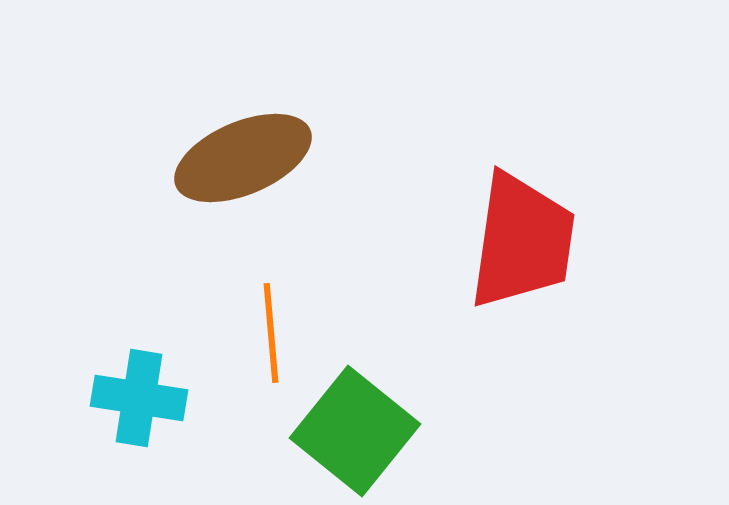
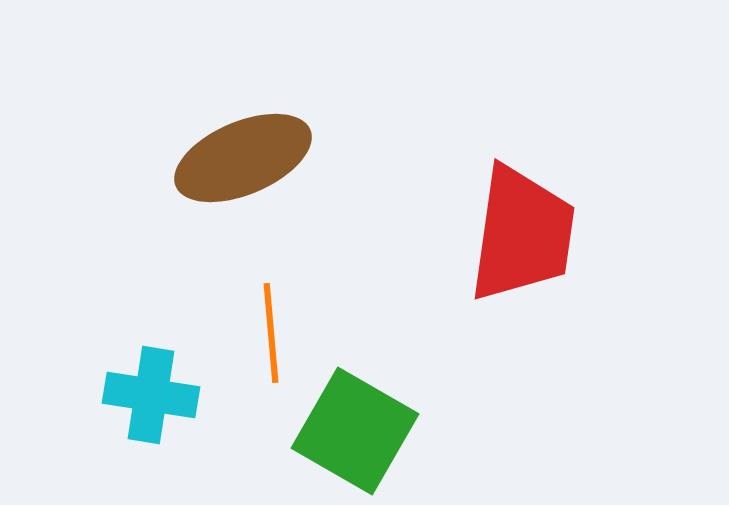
red trapezoid: moved 7 px up
cyan cross: moved 12 px right, 3 px up
green square: rotated 9 degrees counterclockwise
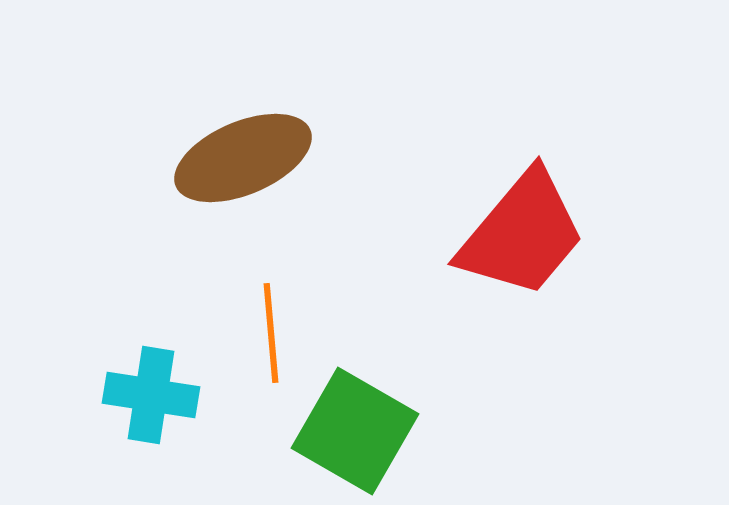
red trapezoid: rotated 32 degrees clockwise
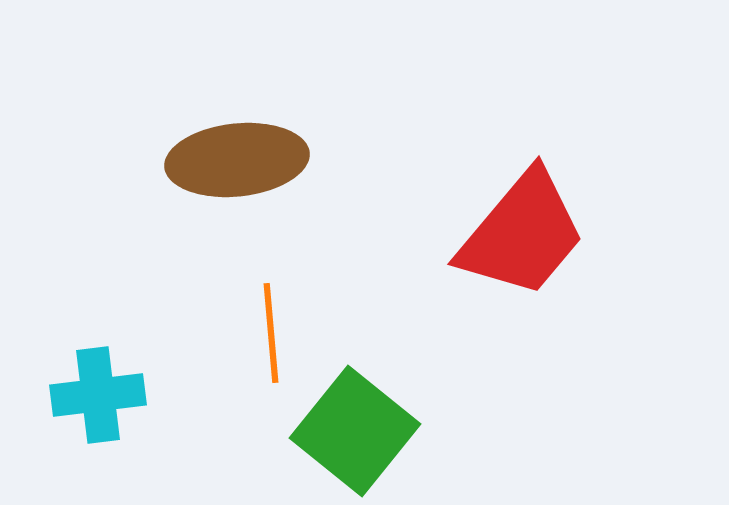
brown ellipse: moved 6 px left, 2 px down; rotated 17 degrees clockwise
cyan cross: moved 53 px left; rotated 16 degrees counterclockwise
green square: rotated 9 degrees clockwise
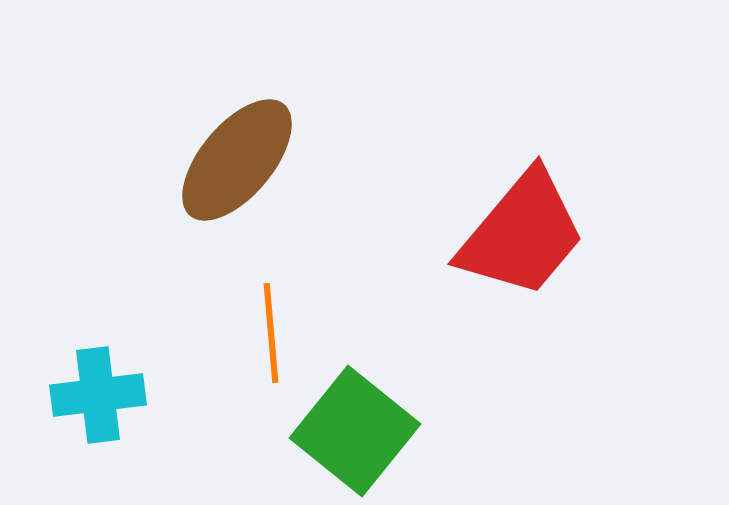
brown ellipse: rotated 44 degrees counterclockwise
